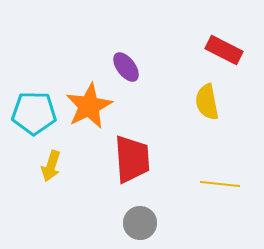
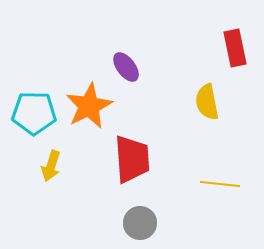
red rectangle: moved 11 px right, 2 px up; rotated 51 degrees clockwise
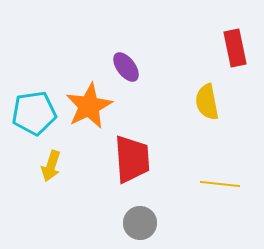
cyan pentagon: rotated 9 degrees counterclockwise
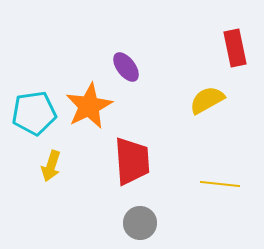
yellow semicircle: moved 2 px up; rotated 72 degrees clockwise
red trapezoid: moved 2 px down
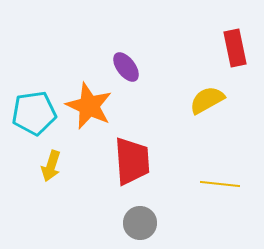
orange star: rotated 21 degrees counterclockwise
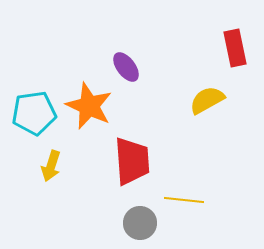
yellow line: moved 36 px left, 16 px down
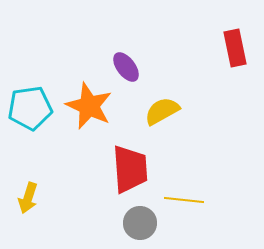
yellow semicircle: moved 45 px left, 11 px down
cyan pentagon: moved 4 px left, 5 px up
red trapezoid: moved 2 px left, 8 px down
yellow arrow: moved 23 px left, 32 px down
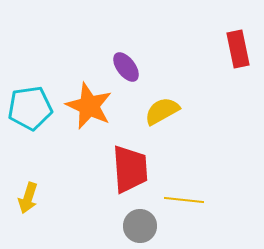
red rectangle: moved 3 px right, 1 px down
gray circle: moved 3 px down
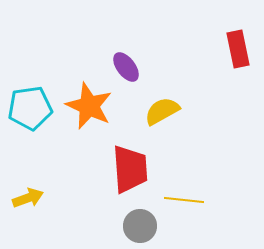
yellow arrow: rotated 128 degrees counterclockwise
